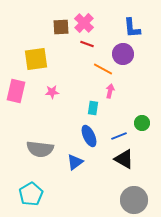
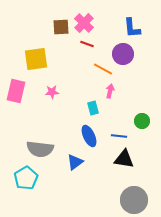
cyan rectangle: rotated 24 degrees counterclockwise
green circle: moved 2 px up
blue line: rotated 28 degrees clockwise
black triangle: rotated 20 degrees counterclockwise
cyan pentagon: moved 5 px left, 16 px up
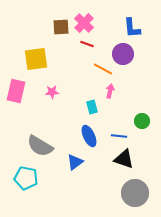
cyan rectangle: moved 1 px left, 1 px up
gray semicircle: moved 3 px up; rotated 24 degrees clockwise
black triangle: rotated 10 degrees clockwise
cyan pentagon: rotated 30 degrees counterclockwise
gray circle: moved 1 px right, 7 px up
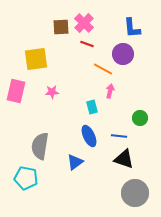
green circle: moved 2 px left, 3 px up
gray semicircle: rotated 68 degrees clockwise
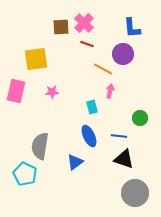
cyan pentagon: moved 1 px left, 4 px up; rotated 15 degrees clockwise
